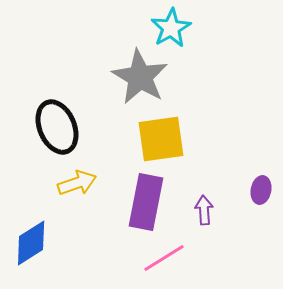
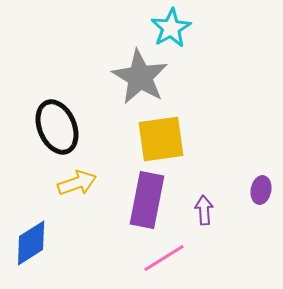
purple rectangle: moved 1 px right, 2 px up
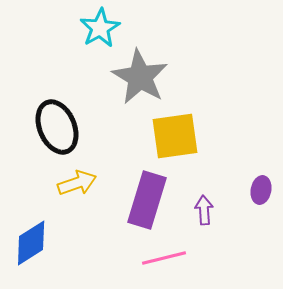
cyan star: moved 71 px left
yellow square: moved 14 px right, 3 px up
purple rectangle: rotated 6 degrees clockwise
pink line: rotated 18 degrees clockwise
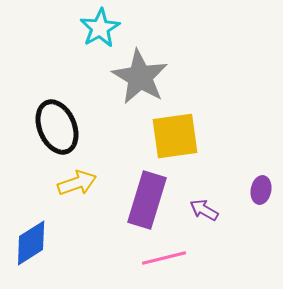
purple arrow: rotated 56 degrees counterclockwise
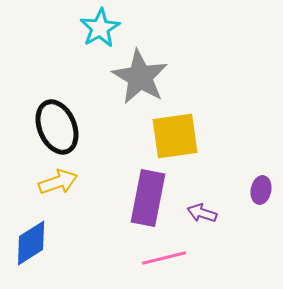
yellow arrow: moved 19 px left, 1 px up
purple rectangle: moved 1 px right, 2 px up; rotated 6 degrees counterclockwise
purple arrow: moved 2 px left, 3 px down; rotated 12 degrees counterclockwise
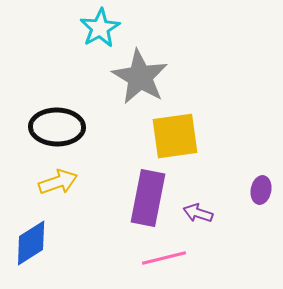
black ellipse: rotated 66 degrees counterclockwise
purple arrow: moved 4 px left
